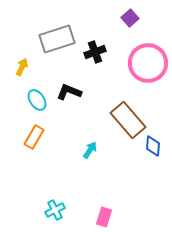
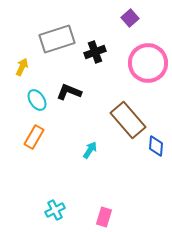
blue diamond: moved 3 px right
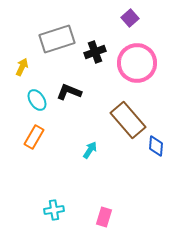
pink circle: moved 11 px left
cyan cross: moved 1 px left; rotated 18 degrees clockwise
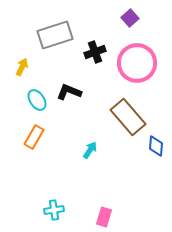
gray rectangle: moved 2 px left, 4 px up
brown rectangle: moved 3 px up
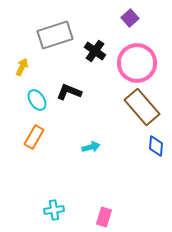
black cross: moved 1 px up; rotated 35 degrees counterclockwise
brown rectangle: moved 14 px right, 10 px up
cyan arrow: moved 1 px right, 3 px up; rotated 42 degrees clockwise
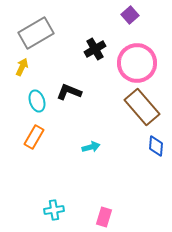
purple square: moved 3 px up
gray rectangle: moved 19 px left, 2 px up; rotated 12 degrees counterclockwise
black cross: moved 2 px up; rotated 25 degrees clockwise
cyan ellipse: moved 1 px down; rotated 15 degrees clockwise
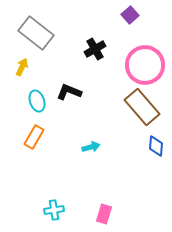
gray rectangle: rotated 68 degrees clockwise
pink circle: moved 8 px right, 2 px down
pink rectangle: moved 3 px up
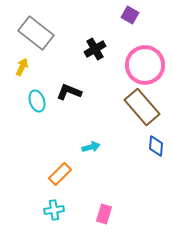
purple square: rotated 18 degrees counterclockwise
orange rectangle: moved 26 px right, 37 px down; rotated 15 degrees clockwise
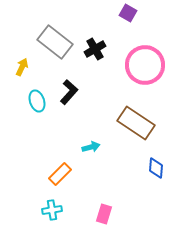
purple square: moved 2 px left, 2 px up
gray rectangle: moved 19 px right, 9 px down
black L-shape: rotated 110 degrees clockwise
brown rectangle: moved 6 px left, 16 px down; rotated 15 degrees counterclockwise
blue diamond: moved 22 px down
cyan cross: moved 2 px left
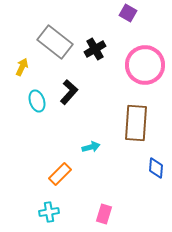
brown rectangle: rotated 60 degrees clockwise
cyan cross: moved 3 px left, 2 px down
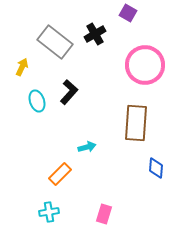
black cross: moved 15 px up
cyan arrow: moved 4 px left
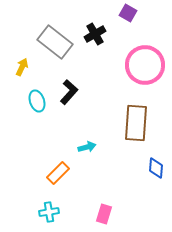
orange rectangle: moved 2 px left, 1 px up
